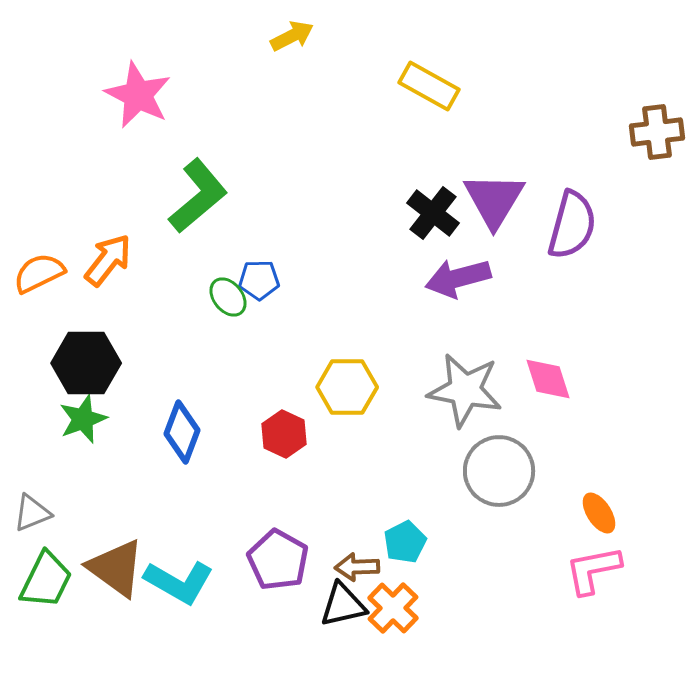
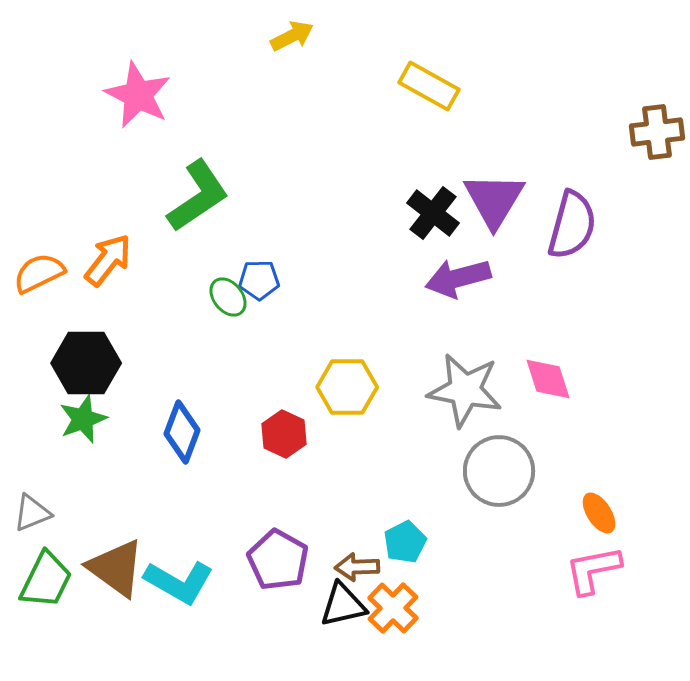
green L-shape: rotated 6 degrees clockwise
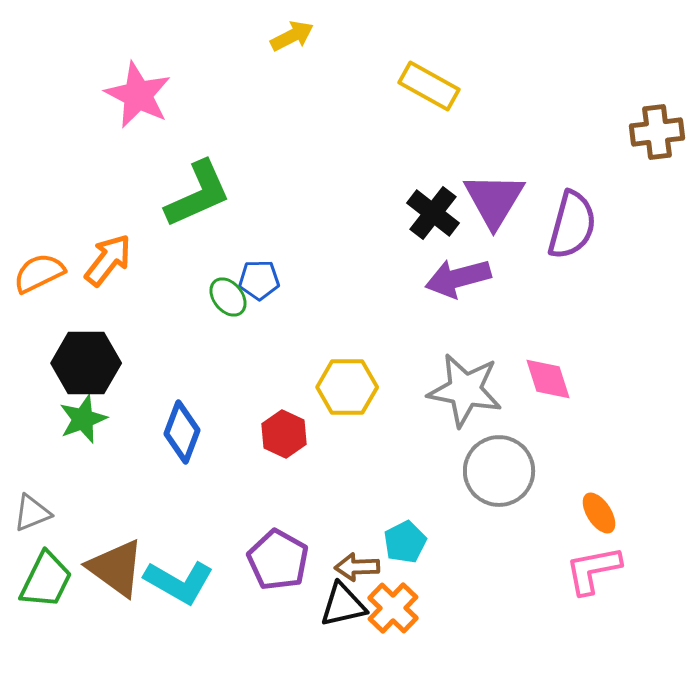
green L-shape: moved 2 px up; rotated 10 degrees clockwise
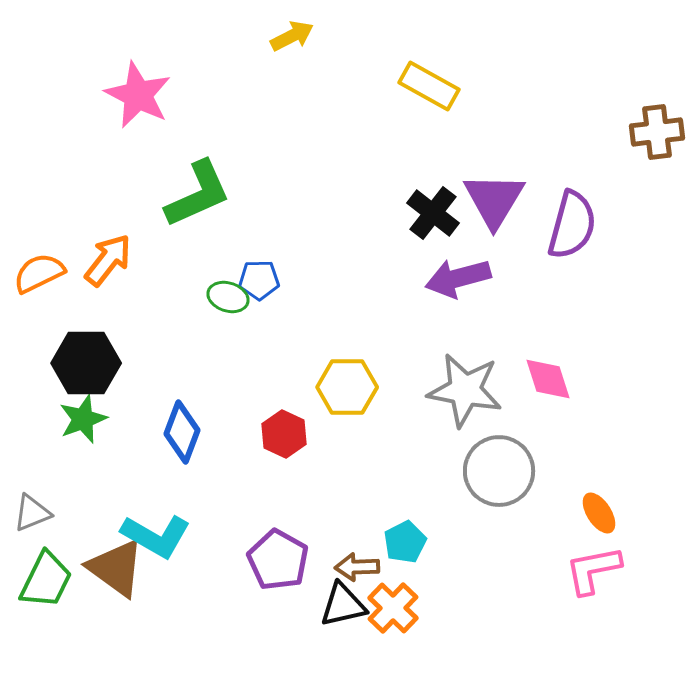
green ellipse: rotated 33 degrees counterclockwise
cyan L-shape: moved 23 px left, 46 px up
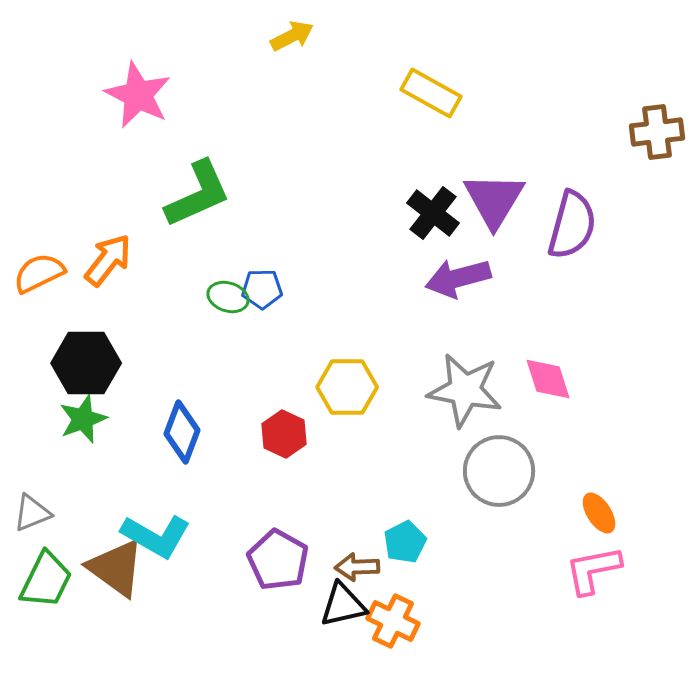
yellow rectangle: moved 2 px right, 7 px down
blue pentagon: moved 3 px right, 9 px down
orange cross: moved 13 px down; rotated 18 degrees counterclockwise
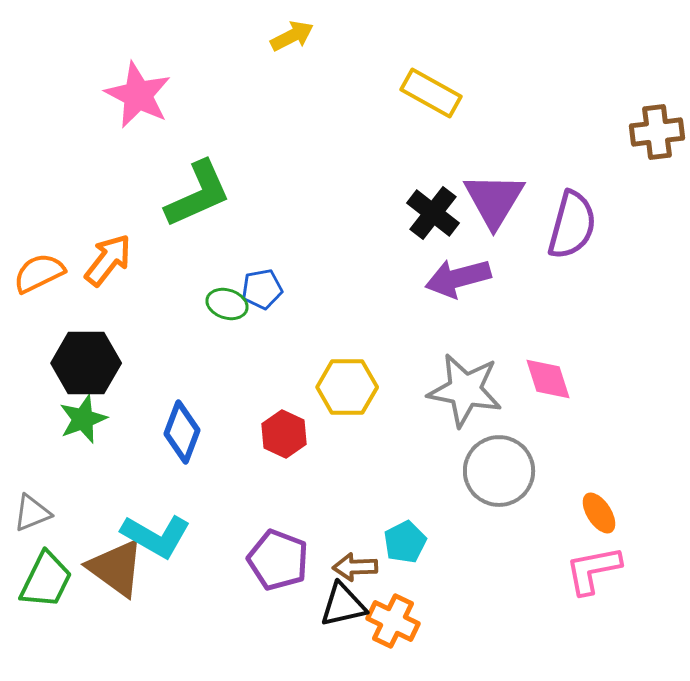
blue pentagon: rotated 9 degrees counterclockwise
green ellipse: moved 1 px left, 7 px down
purple pentagon: rotated 8 degrees counterclockwise
brown arrow: moved 2 px left
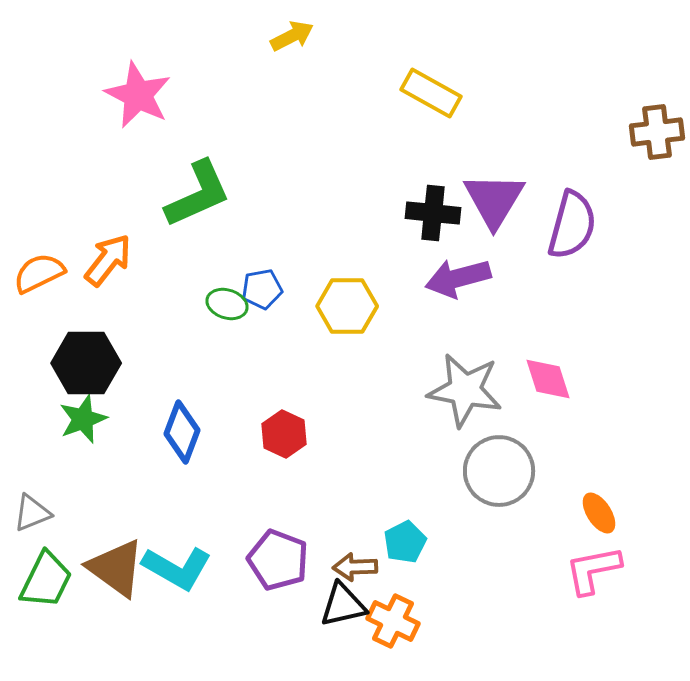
black cross: rotated 32 degrees counterclockwise
yellow hexagon: moved 81 px up
cyan L-shape: moved 21 px right, 32 px down
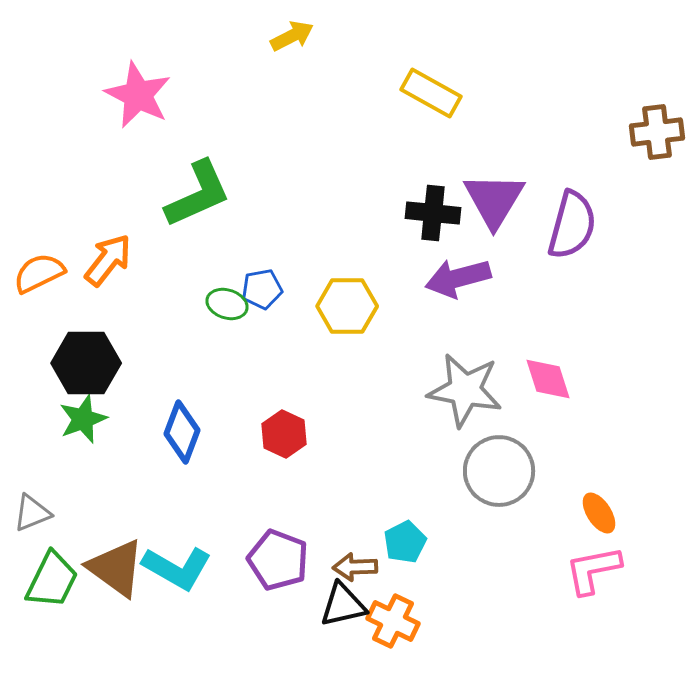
green trapezoid: moved 6 px right
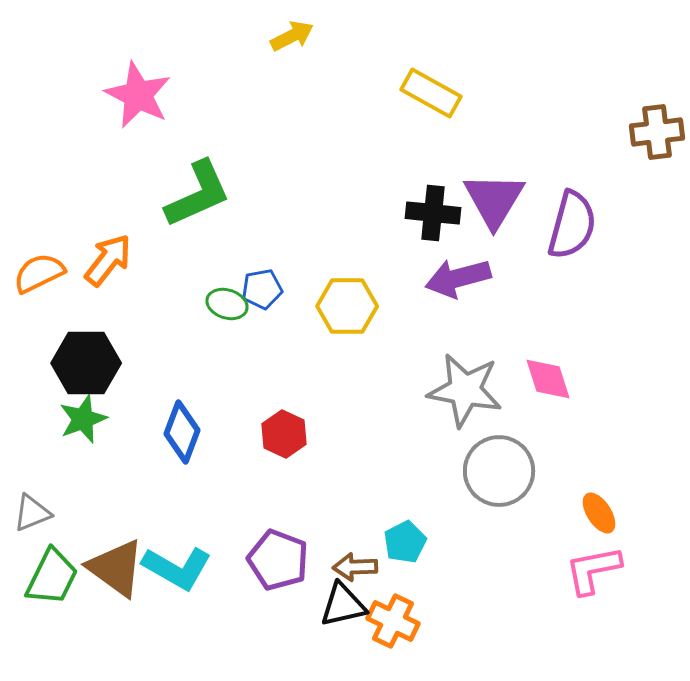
green trapezoid: moved 3 px up
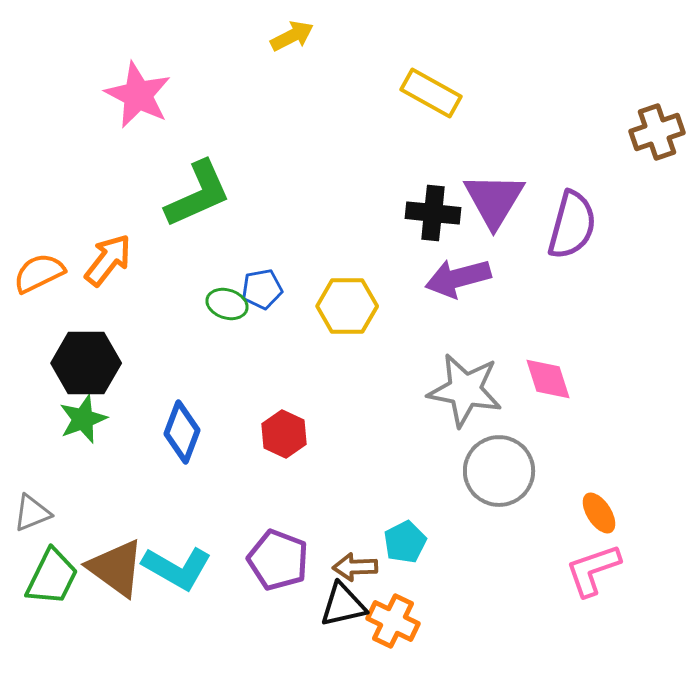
brown cross: rotated 12 degrees counterclockwise
pink L-shape: rotated 8 degrees counterclockwise
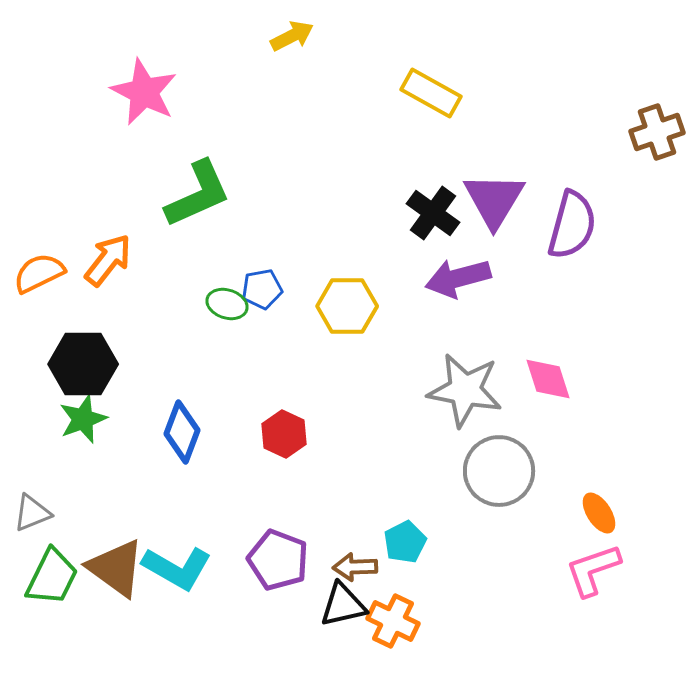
pink star: moved 6 px right, 3 px up
black cross: rotated 30 degrees clockwise
black hexagon: moved 3 px left, 1 px down
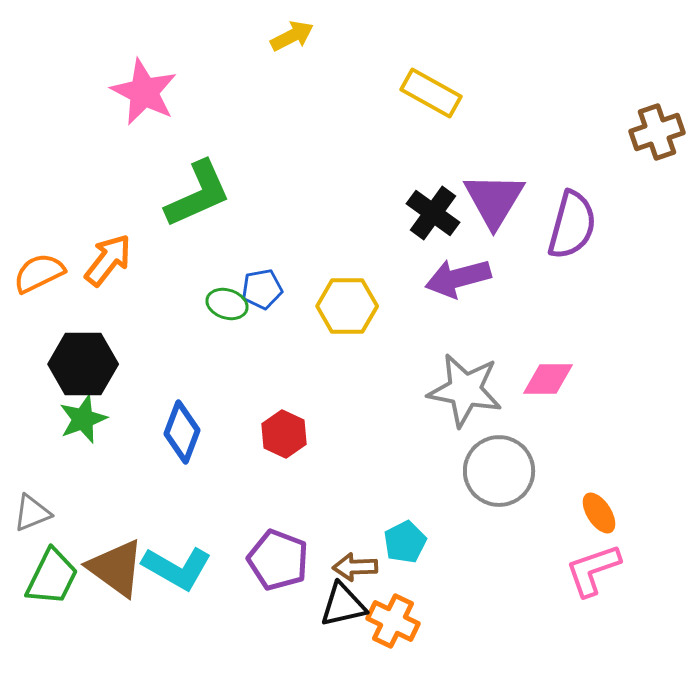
pink diamond: rotated 72 degrees counterclockwise
